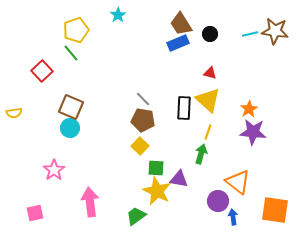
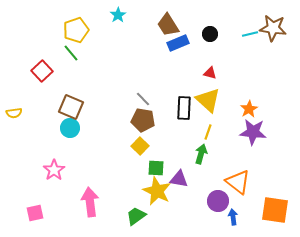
brown trapezoid: moved 13 px left, 1 px down
brown star: moved 2 px left, 3 px up
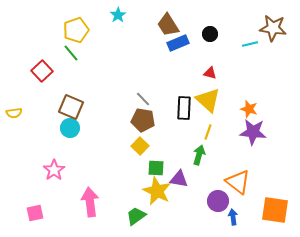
cyan line: moved 10 px down
orange star: rotated 24 degrees counterclockwise
green arrow: moved 2 px left, 1 px down
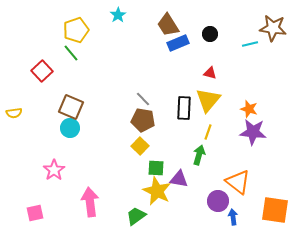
yellow triangle: rotated 28 degrees clockwise
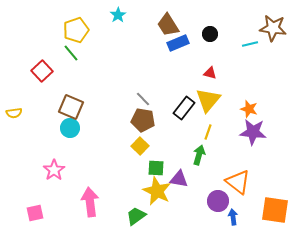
black rectangle: rotated 35 degrees clockwise
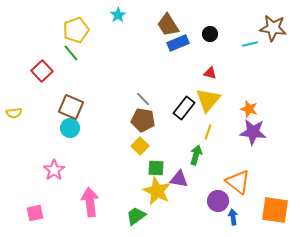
green arrow: moved 3 px left
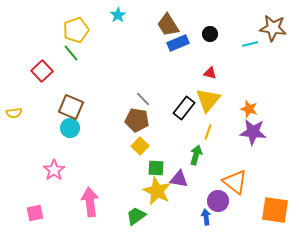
brown pentagon: moved 6 px left
orange triangle: moved 3 px left
blue arrow: moved 27 px left
